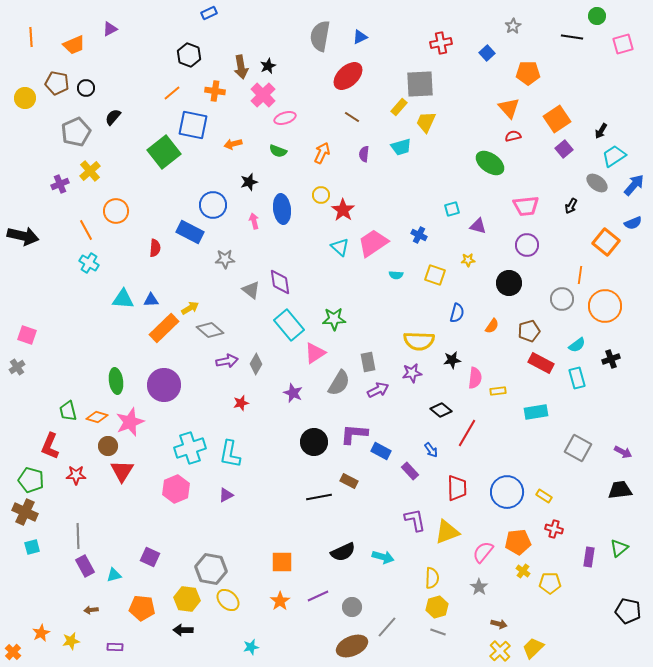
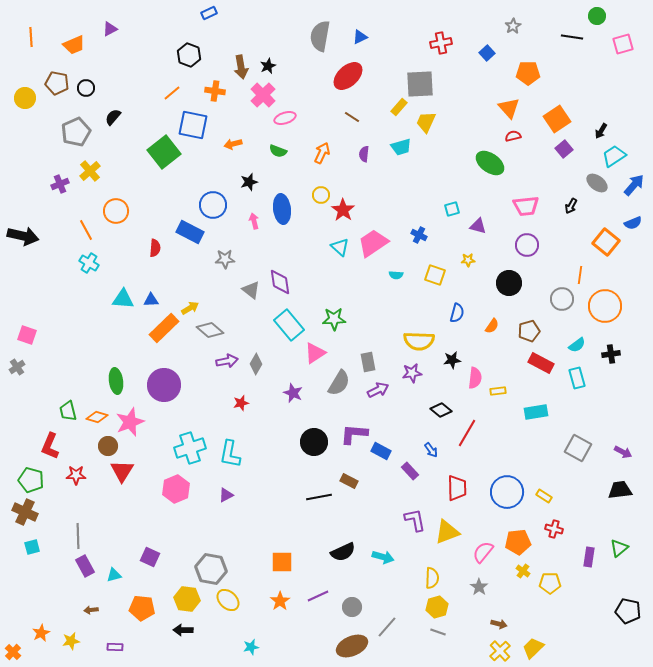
black cross at (611, 359): moved 5 px up; rotated 12 degrees clockwise
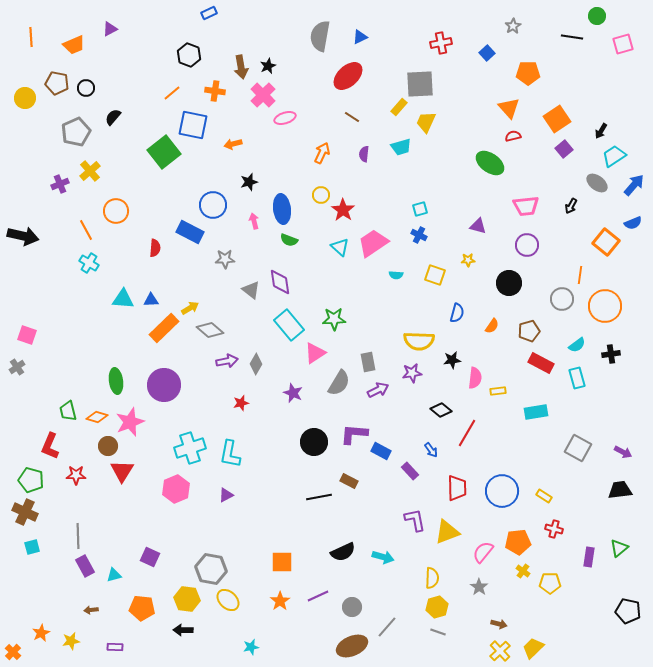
green semicircle at (278, 151): moved 11 px right, 89 px down
cyan square at (452, 209): moved 32 px left
blue circle at (507, 492): moved 5 px left, 1 px up
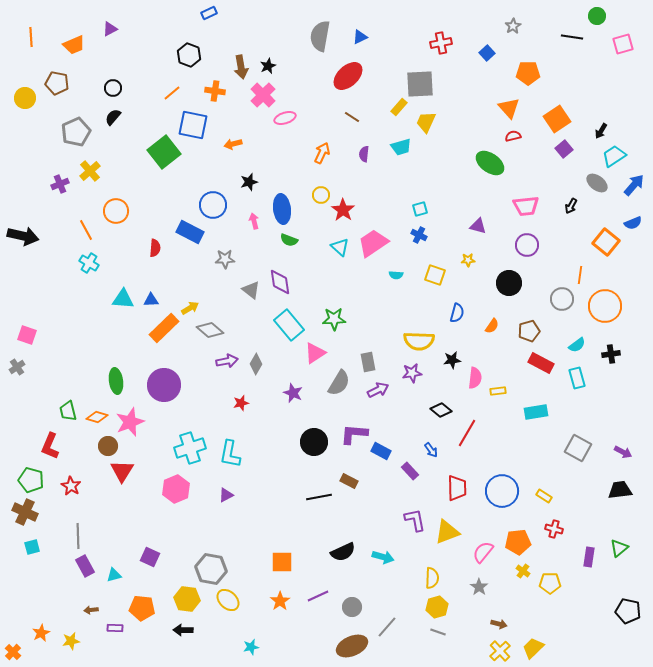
black circle at (86, 88): moved 27 px right
red star at (76, 475): moved 5 px left, 11 px down; rotated 30 degrees clockwise
purple rectangle at (115, 647): moved 19 px up
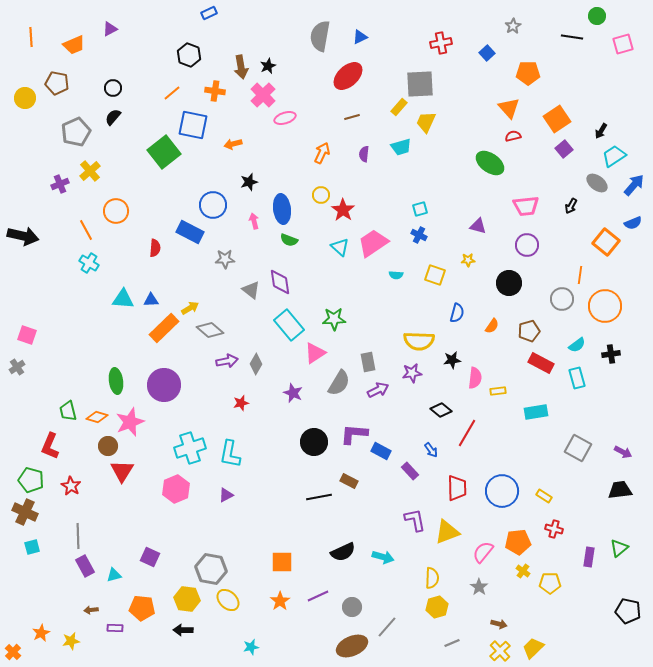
brown line at (352, 117): rotated 49 degrees counterclockwise
gray line at (438, 632): moved 14 px right, 11 px down; rotated 42 degrees counterclockwise
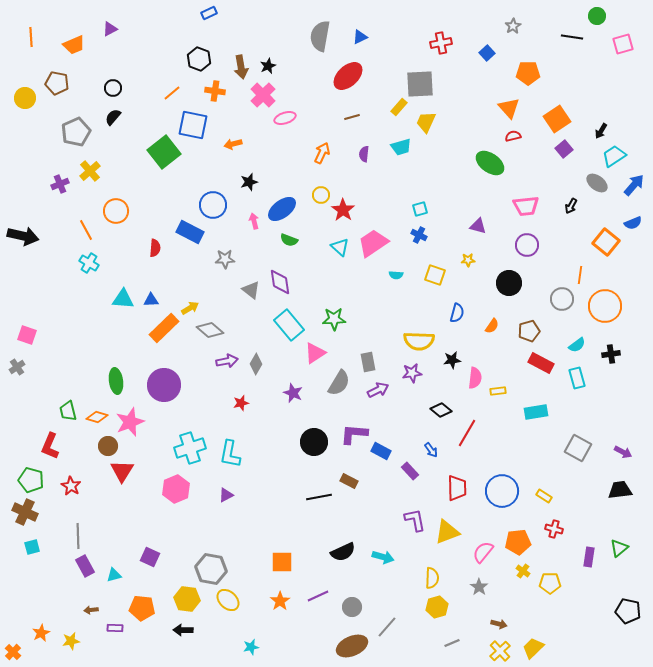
black hexagon at (189, 55): moved 10 px right, 4 px down
blue ellipse at (282, 209): rotated 60 degrees clockwise
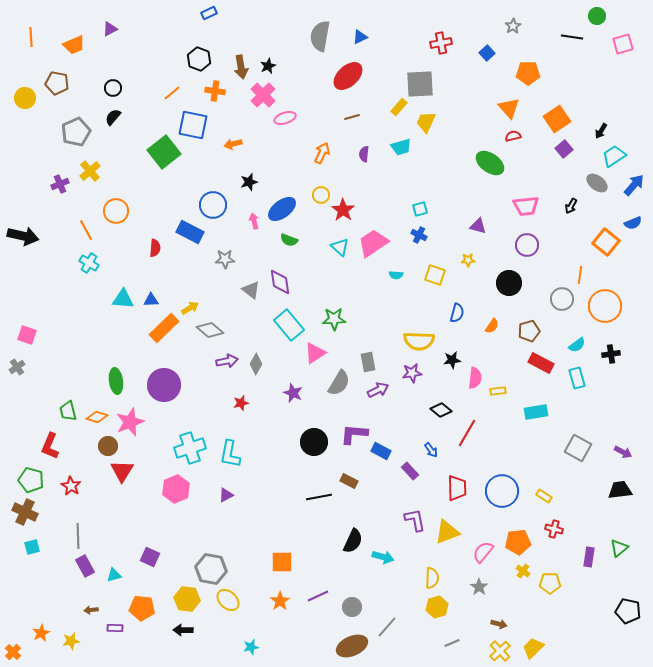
black semicircle at (343, 552): moved 10 px right, 11 px up; rotated 40 degrees counterclockwise
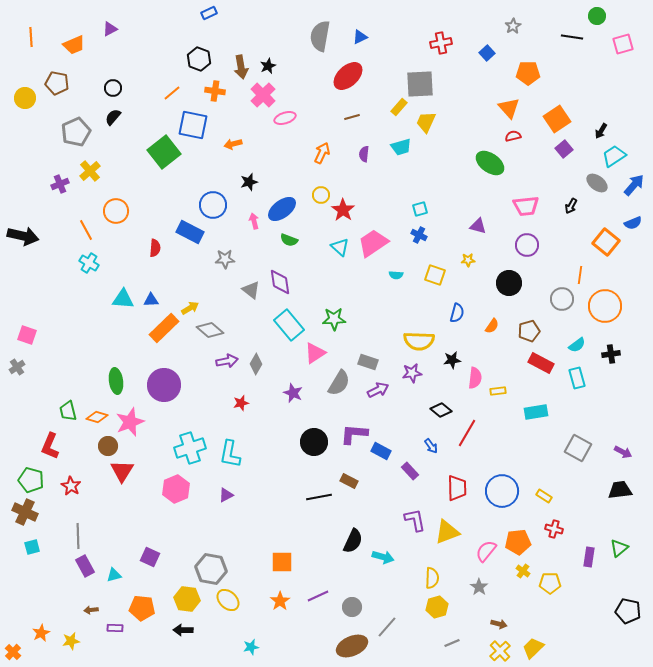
gray rectangle at (368, 362): rotated 60 degrees counterclockwise
blue arrow at (431, 450): moved 4 px up
pink semicircle at (483, 552): moved 3 px right, 1 px up
